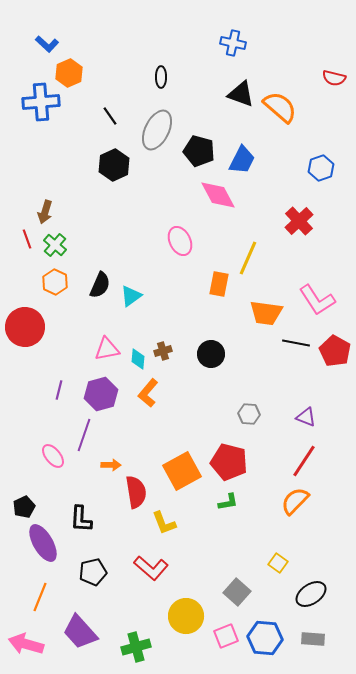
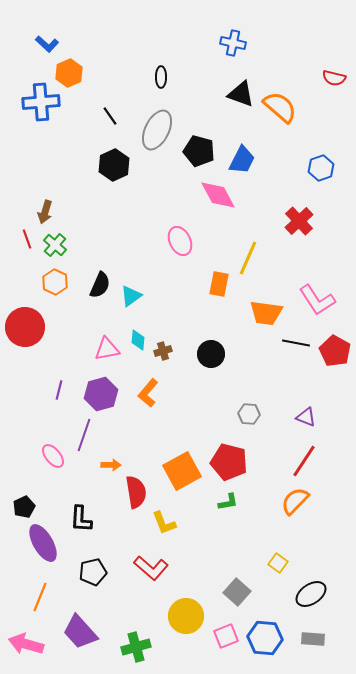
cyan diamond at (138, 359): moved 19 px up
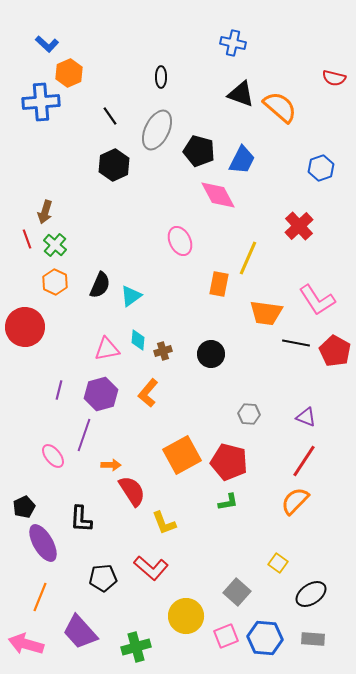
red cross at (299, 221): moved 5 px down
orange square at (182, 471): moved 16 px up
red semicircle at (136, 492): moved 4 px left, 1 px up; rotated 24 degrees counterclockwise
black pentagon at (93, 572): moved 10 px right, 6 px down; rotated 8 degrees clockwise
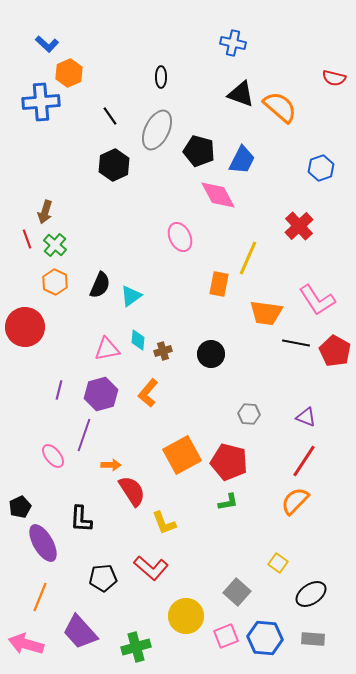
pink ellipse at (180, 241): moved 4 px up
black pentagon at (24, 507): moved 4 px left
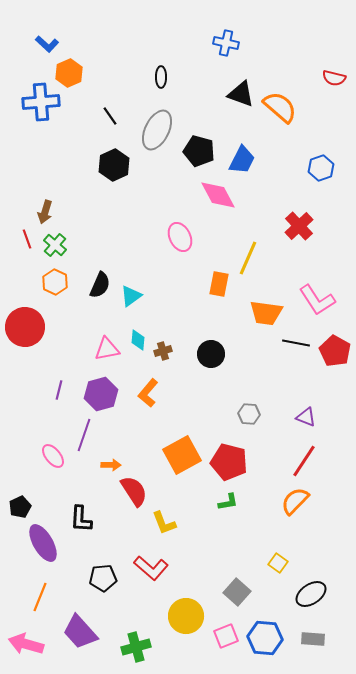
blue cross at (233, 43): moved 7 px left
red semicircle at (132, 491): moved 2 px right
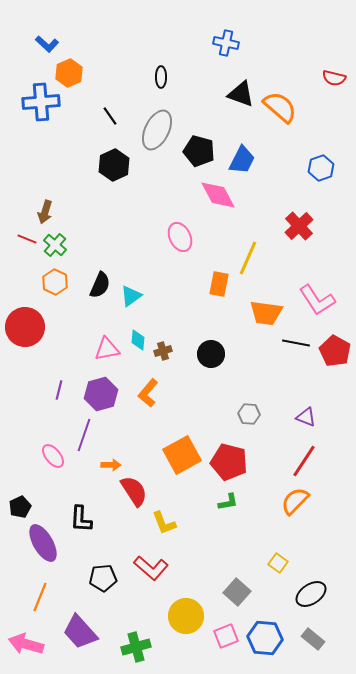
red line at (27, 239): rotated 48 degrees counterclockwise
gray rectangle at (313, 639): rotated 35 degrees clockwise
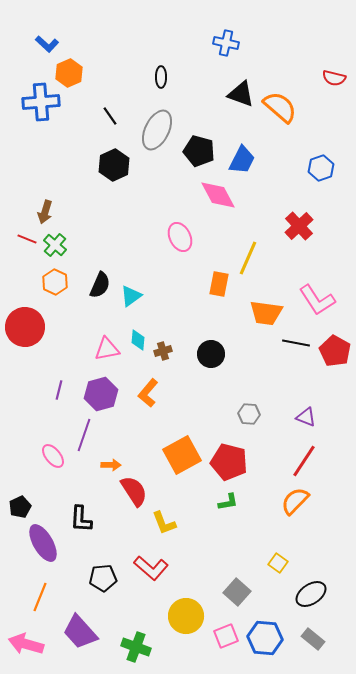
green cross at (136, 647): rotated 36 degrees clockwise
